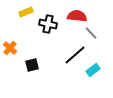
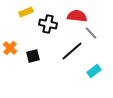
black line: moved 3 px left, 4 px up
black square: moved 1 px right, 9 px up
cyan rectangle: moved 1 px right, 1 px down
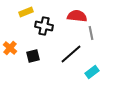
black cross: moved 4 px left, 2 px down
gray line: rotated 32 degrees clockwise
black line: moved 1 px left, 3 px down
cyan rectangle: moved 2 px left, 1 px down
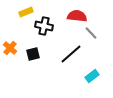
gray line: rotated 32 degrees counterclockwise
black square: moved 2 px up
cyan rectangle: moved 4 px down
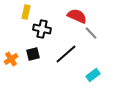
yellow rectangle: rotated 56 degrees counterclockwise
red semicircle: rotated 18 degrees clockwise
black cross: moved 2 px left, 3 px down
orange cross: moved 1 px right, 11 px down; rotated 16 degrees clockwise
black line: moved 5 px left
cyan rectangle: moved 1 px right, 1 px up
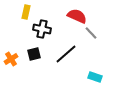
black square: moved 1 px right
cyan rectangle: moved 2 px right, 2 px down; rotated 56 degrees clockwise
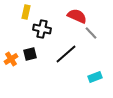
black square: moved 4 px left
cyan rectangle: rotated 40 degrees counterclockwise
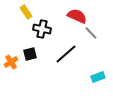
yellow rectangle: rotated 48 degrees counterclockwise
orange cross: moved 3 px down
cyan rectangle: moved 3 px right
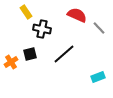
red semicircle: moved 1 px up
gray line: moved 8 px right, 5 px up
black line: moved 2 px left
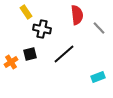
red semicircle: rotated 60 degrees clockwise
